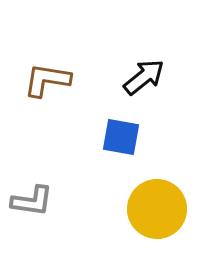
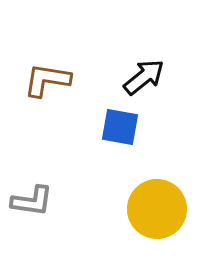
blue square: moved 1 px left, 10 px up
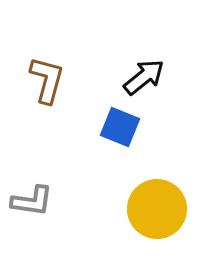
brown L-shape: rotated 96 degrees clockwise
blue square: rotated 12 degrees clockwise
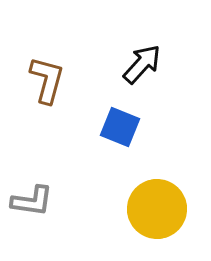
black arrow: moved 2 px left, 13 px up; rotated 9 degrees counterclockwise
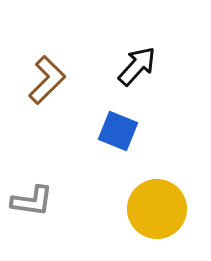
black arrow: moved 5 px left, 2 px down
brown L-shape: rotated 30 degrees clockwise
blue square: moved 2 px left, 4 px down
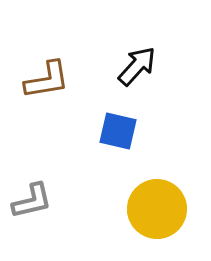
brown L-shape: rotated 36 degrees clockwise
blue square: rotated 9 degrees counterclockwise
gray L-shape: rotated 21 degrees counterclockwise
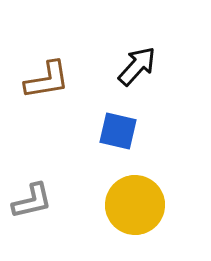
yellow circle: moved 22 px left, 4 px up
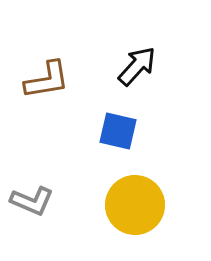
gray L-shape: rotated 36 degrees clockwise
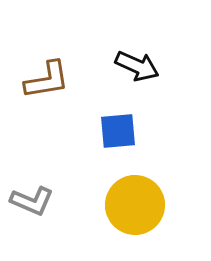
black arrow: rotated 72 degrees clockwise
blue square: rotated 18 degrees counterclockwise
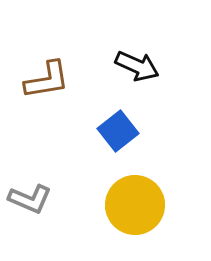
blue square: rotated 33 degrees counterclockwise
gray L-shape: moved 2 px left, 2 px up
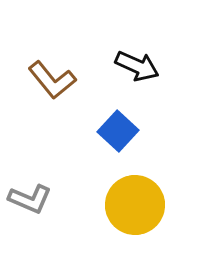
brown L-shape: moved 5 px right; rotated 60 degrees clockwise
blue square: rotated 9 degrees counterclockwise
